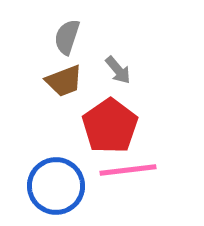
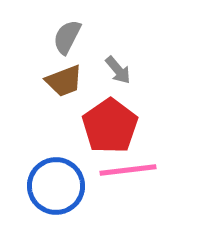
gray semicircle: rotated 9 degrees clockwise
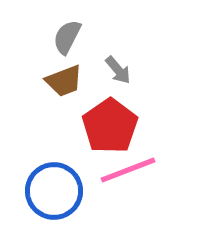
pink line: rotated 14 degrees counterclockwise
blue circle: moved 2 px left, 5 px down
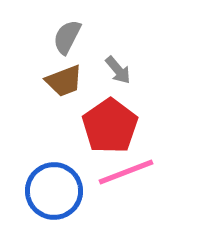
pink line: moved 2 px left, 2 px down
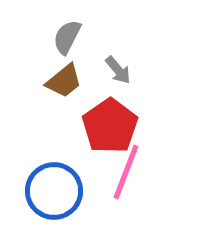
brown trapezoid: rotated 18 degrees counterclockwise
pink line: rotated 48 degrees counterclockwise
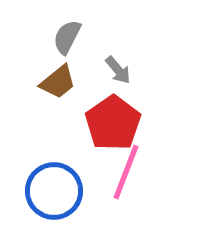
brown trapezoid: moved 6 px left, 1 px down
red pentagon: moved 3 px right, 3 px up
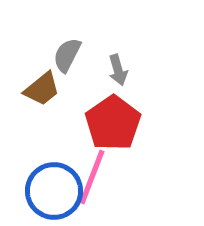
gray semicircle: moved 18 px down
gray arrow: rotated 24 degrees clockwise
brown trapezoid: moved 16 px left, 7 px down
pink line: moved 34 px left, 5 px down
